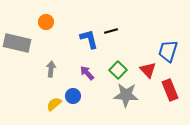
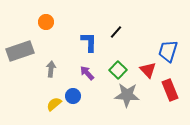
black line: moved 5 px right, 1 px down; rotated 32 degrees counterclockwise
blue L-shape: moved 3 px down; rotated 15 degrees clockwise
gray rectangle: moved 3 px right, 8 px down; rotated 32 degrees counterclockwise
gray star: moved 1 px right
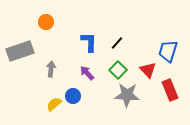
black line: moved 1 px right, 11 px down
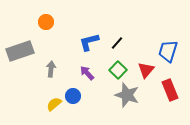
blue L-shape: rotated 105 degrees counterclockwise
red triangle: moved 2 px left; rotated 24 degrees clockwise
gray star: rotated 15 degrees clockwise
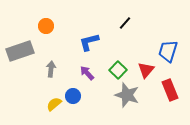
orange circle: moved 4 px down
black line: moved 8 px right, 20 px up
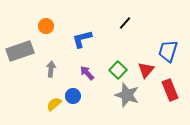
blue L-shape: moved 7 px left, 3 px up
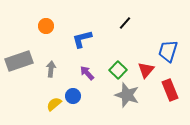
gray rectangle: moved 1 px left, 10 px down
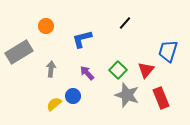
gray rectangle: moved 9 px up; rotated 12 degrees counterclockwise
red rectangle: moved 9 px left, 8 px down
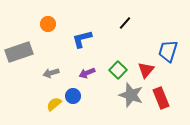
orange circle: moved 2 px right, 2 px up
gray rectangle: rotated 12 degrees clockwise
gray arrow: moved 4 px down; rotated 112 degrees counterclockwise
purple arrow: rotated 70 degrees counterclockwise
gray star: moved 4 px right
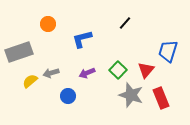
blue circle: moved 5 px left
yellow semicircle: moved 24 px left, 23 px up
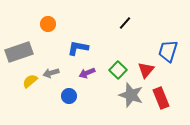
blue L-shape: moved 4 px left, 9 px down; rotated 25 degrees clockwise
blue circle: moved 1 px right
